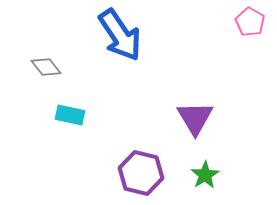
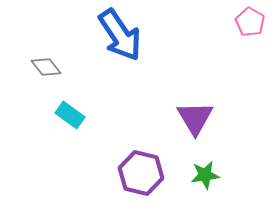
cyan rectangle: rotated 24 degrees clockwise
green star: rotated 24 degrees clockwise
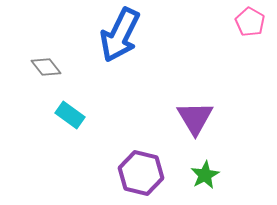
blue arrow: rotated 60 degrees clockwise
green star: rotated 20 degrees counterclockwise
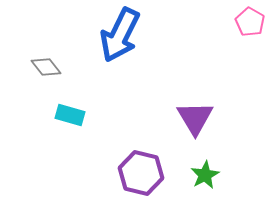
cyan rectangle: rotated 20 degrees counterclockwise
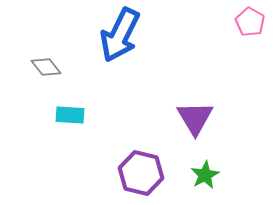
cyan rectangle: rotated 12 degrees counterclockwise
